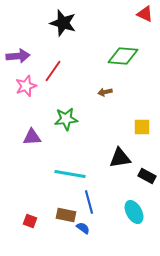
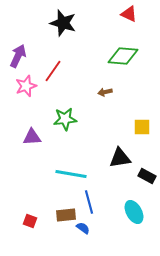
red triangle: moved 16 px left
purple arrow: rotated 60 degrees counterclockwise
green star: moved 1 px left
cyan line: moved 1 px right
brown rectangle: rotated 18 degrees counterclockwise
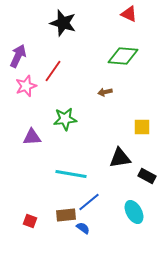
blue line: rotated 65 degrees clockwise
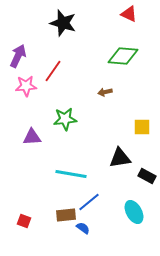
pink star: rotated 15 degrees clockwise
red square: moved 6 px left
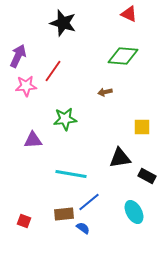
purple triangle: moved 1 px right, 3 px down
brown rectangle: moved 2 px left, 1 px up
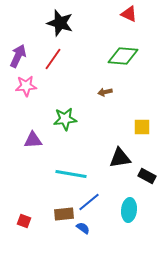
black star: moved 3 px left
red line: moved 12 px up
cyan ellipse: moved 5 px left, 2 px up; rotated 35 degrees clockwise
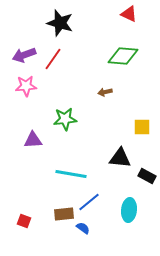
purple arrow: moved 6 px right, 1 px up; rotated 135 degrees counterclockwise
black triangle: rotated 15 degrees clockwise
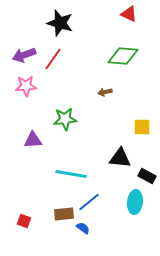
cyan ellipse: moved 6 px right, 8 px up
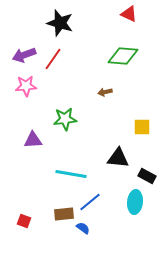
black triangle: moved 2 px left
blue line: moved 1 px right
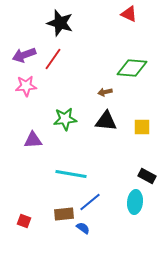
green diamond: moved 9 px right, 12 px down
black triangle: moved 12 px left, 37 px up
